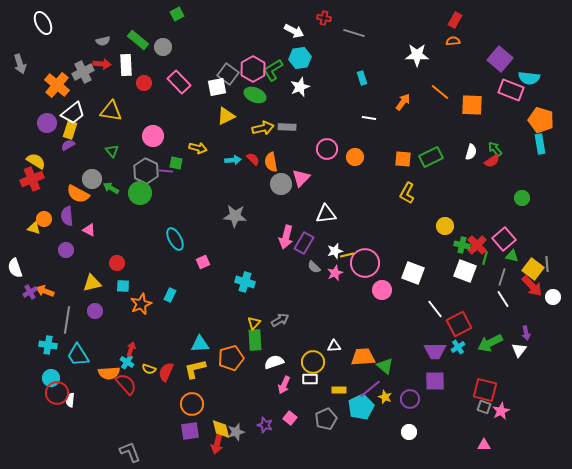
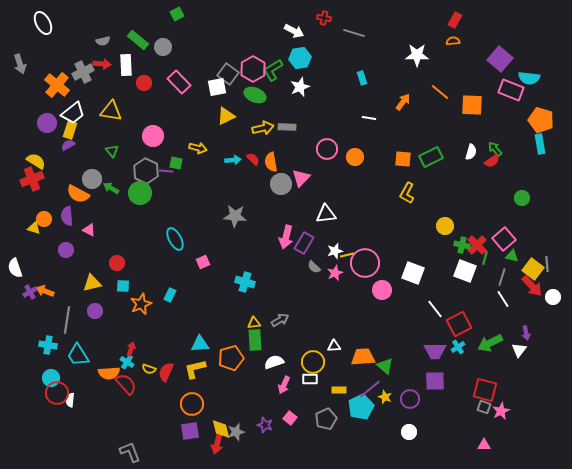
yellow triangle at (254, 323): rotated 40 degrees clockwise
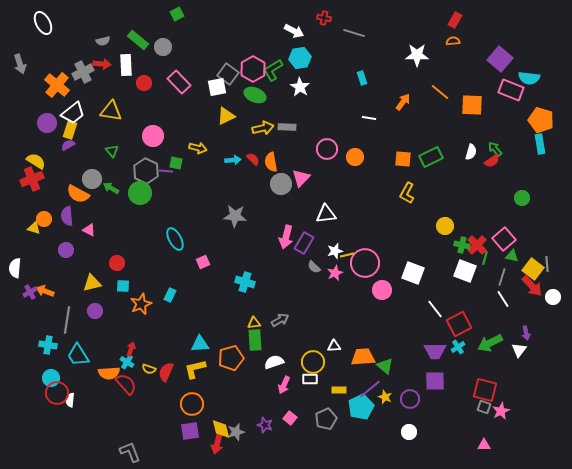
white star at (300, 87): rotated 18 degrees counterclockwise
white semicircle at (15, 268): rotated 24 degrees clockwise
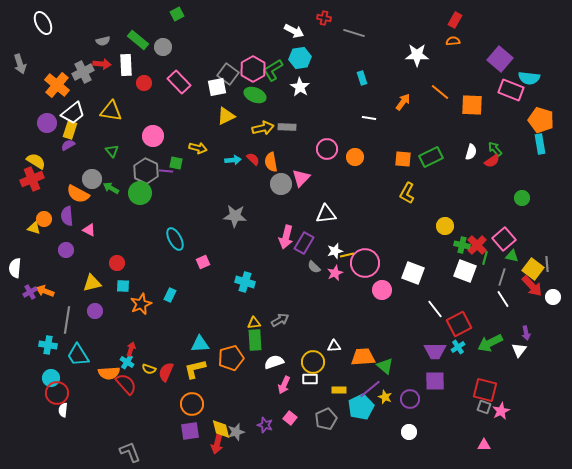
white semicircle at (70, 400): moved 7 px left, 10 px down
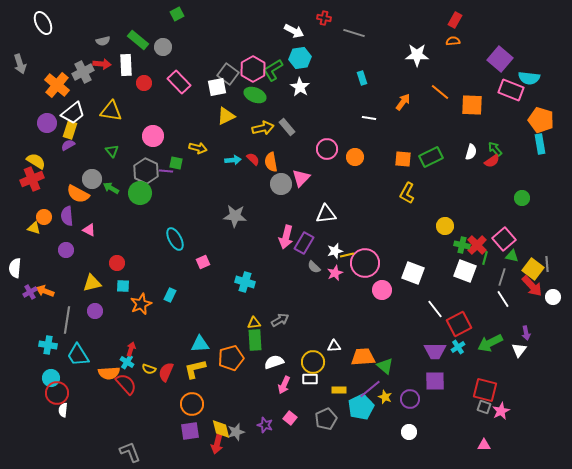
gray rectangle at (287, 127): rotated 48 degrees clockwise
orange circle at (44, 219): moved 2 px up
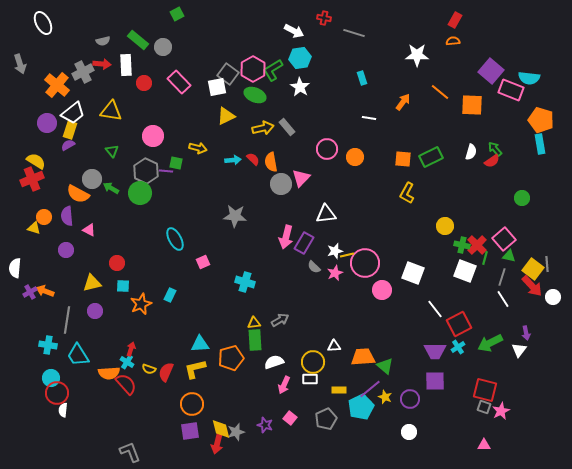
purple square at (500, 59): moved 9 px left, 12 px down
green triangle at (512, 256): moved 3 px left
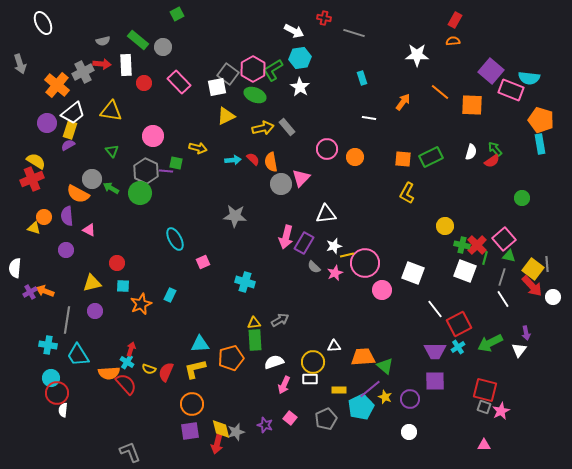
white star at (335, 251): moved 1 px left, 5 px up
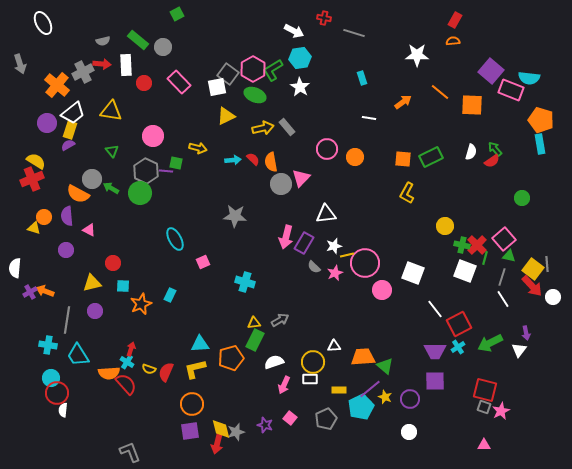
orange arrow at (403, 102): rotated 18 degrees clockwise
red circle at (117, 263): moved 4 px left
green rectangle at (255, 340): rotated 30 degrees clockwise
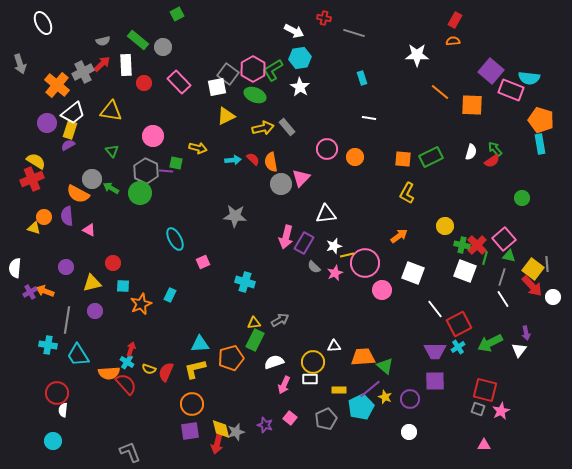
red arrow at (102, 64): rotated 48 degrees counterclockwise
orange arrow at (403, 102): moved 4 px left, 134 px down
purple circle at (66, 250): moved 17 px down
cyan circle at (51, 378): moved 2 px right, 63 px down
gray square at (484, 407): moved 6 px left, 2 px down
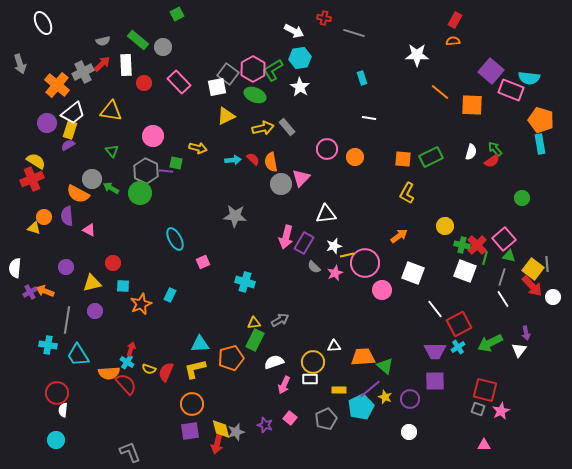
cyan circle at (53, 441): moved 3 px right, 1 px up
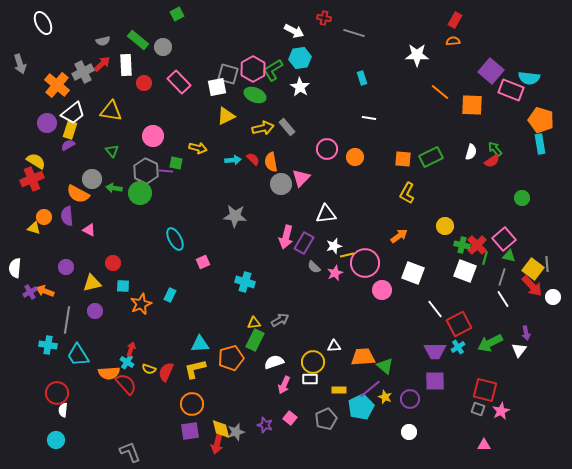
gray square at (228, 74): rotated 20 degrees counterclockwise
green arrow at (111, 188): moved 3 px right; rotated 21 degrees counterclockwise
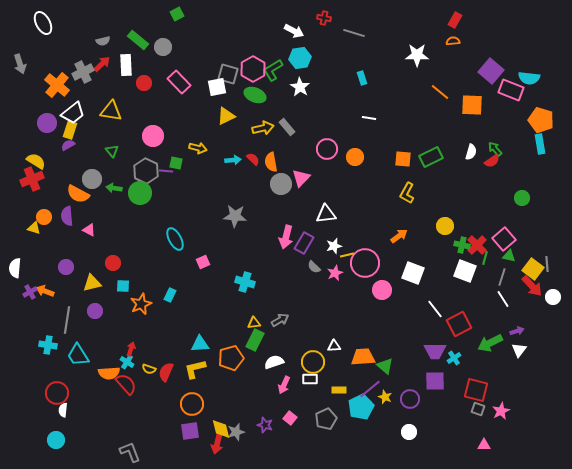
purple arrow at (526, 333): moved 9 px left, 2 px up; rotated 96 degrees counterclockwise
cyan cross at (458, 347): moved 4 px left, 11 px down
red square at (485, 390): moved 9 px left
